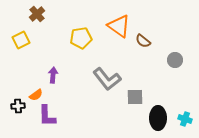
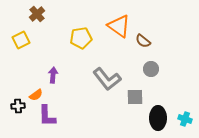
gray circle: moved 24 px left, 9 px down
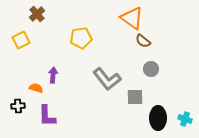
orange triangle: moved 13 px right, 8 px up
orange semicircle: moved 7 px up; rotated 128 degrees counterclockwise
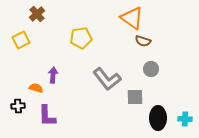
brown semicircle: rotated 21 degrees counterclockwise
cyan cross: rotated 16 degrees counterclockwise
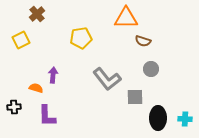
orange triangle: moved 6 px left; rotated 35 degrees counterclockwise
black cross: moved 4 px left, 1 px down
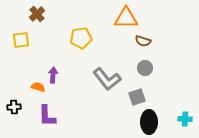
yellow square: rotated 18 degrees clockwise
gray circle: moved 6 px left, 1 px up
orange semicircle: moved 2 px right, 1 px up
gray square: moved 2 px right; rotated 18 degrees counterclockwise
black ellipse: moved 9 px left, 4 px down
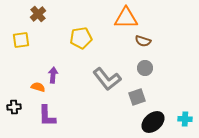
brown cross: moved 1 px right
black ellipse: moved 4 px right; rotated 50 degrees clockwise
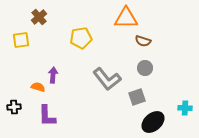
brown cross: moved 1 px right, 3 px down
cyan cross: moved 11 px up
